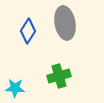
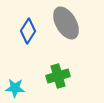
gray ellipse: moved 1 px right; rotated 20 degrees counterclockwise
green cross: moved 1 px left
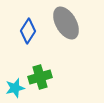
green cross: moved 18 px left, 1 px down
cyan star: rotated 18 degrees counterclockwise
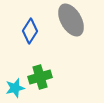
gray ellipse: moved 5 px right, 3 px up
blue diamond: moved 2 px right
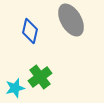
blue diamond: rotated 20 degrees counterclockwise
green cross: rotated 20 degrees counterclockwise
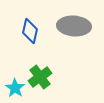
gray ellipse: moved 3 px right, 6 px down; rotated 56 degrees counterclockwise
cyan star: rotated 24 degrees counterclockwise
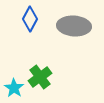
blue diamond: moved 12 px up; rotated 15 degrees clockwise
cyan star: moved 1 px left
